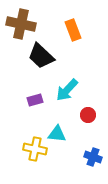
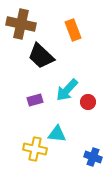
red circle: moved 13 px up
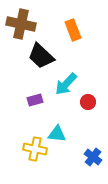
cyan arrow: moved 1 px left, 6 px up
blue cross: rotated 18 degrees clockwise
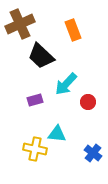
brown cross: moved 1 px left; rotated 36 degrees counterclockwise
blue cross: moved 4 px up
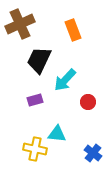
black trapezoid: moved 2 px left, 4 px down; rotated 72 degrees clockwise
cyan arrow: moved 1 px left, 4 px up
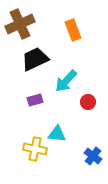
black trapezoid: moved 4 px left, 1 px up; rotated 40 degrees clockwise
cyan arrow: moved 1 px right, 1 px down
blue cross: moved 3 px down
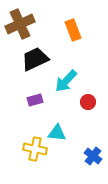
cyan triangle: moved 1 px up
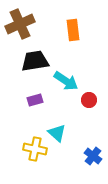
orange rectangle: rotated 15 degrees clockwise
black trapezoid: moved 2 px down; rotated 16 degrees clockwise
cyan arrow: rotated 100 degrees counterclockwise
red circle: moved 1 px right, 2 px up
cyan triangle: rotated 36 degrees clockwise
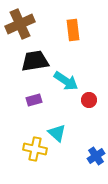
purple rectangle: moved 1 px left
blue cross: moved 3 px right; rotated 18 degrees clockwise
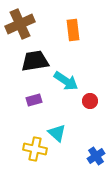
red circle: moved 1 px right, 1 px down
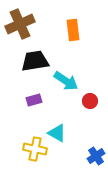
cyan triangle: rotated 12 degrees counterclockwise
